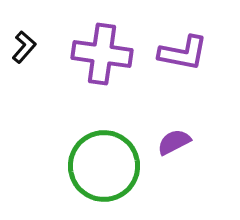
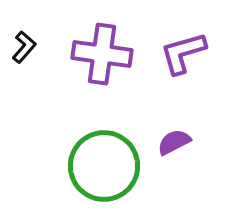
purple L-shape: rotated 153 degrees clockwise
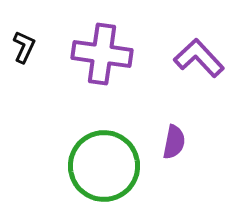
black L-shape: rotated 16 degrees counterclockwise
purple L-shape: moved 16 px right, 5 px down; rotated 63 degrees clockwise
purple semicircle: rotated 128 degrees clockwise
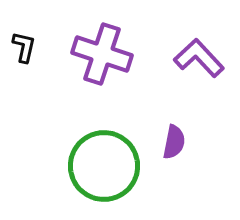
black L-shape: rotated 12 degrees counterclockwise
purple cross: rotated 10 degrees clockwise
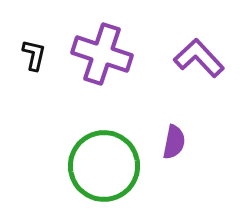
black L-shape: moved 10 px right, 8 px down
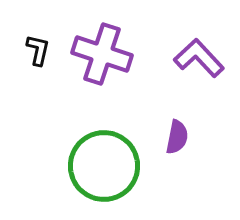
black L-shape: moved 4 px right, 5 px up
purple semicircle: moved 3 px right, 5 px up
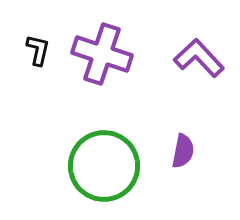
purple semicircle: moved 6 px right, 14 px down
